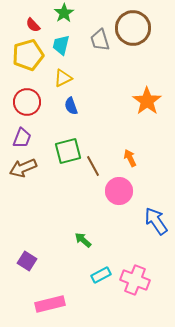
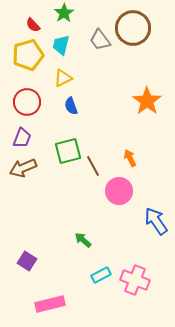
gray trapezoid: rotated 20 degrees counterclockwise
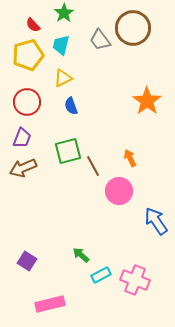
green arrow: moved 2 px left, 15 px down
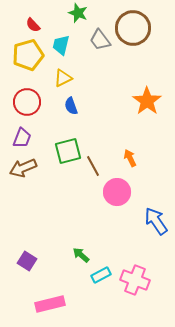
green star: moved 14 px right; rotated 18 degrees counterclockwise
pink circle: moved 2 px left, 1 px down
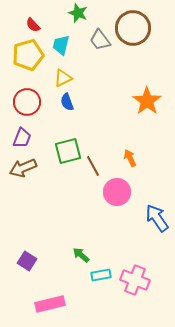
blue semicircle: moved 4 px left, 4 px up
blue arrow: moved 1 px right, 3 px up
cyan rectangle: rotated 18 degrees clockwise
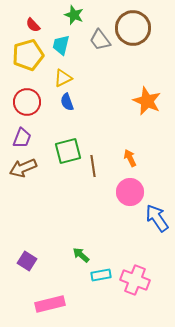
green star: moved 4 px left, 2 px down
orange star: rotated 12 degrees counterclockwise
brown line: rotated 20 degrees clockwise
pink circle: moved 13 px right
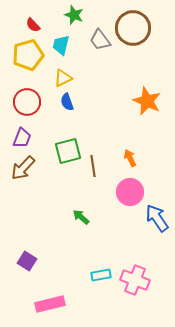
brown arrow: rotated 24 degrees counterclockwise
green arrow: moved 38 px up
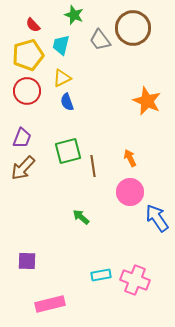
yellow triangle: moved 1 px left
red circle: moved 11 px up
purple square: rotated 30 degrees counterclockwise
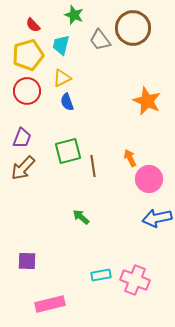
pink circle: moved 19 px right, 13 px up
blue arrow: rotated 68 degrees counterclockwise
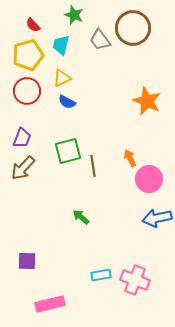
blue semicircle: rotated 42 degrees counterclockwise
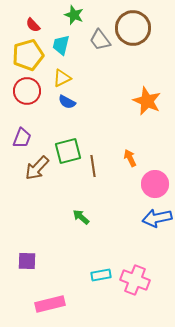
brown arrow: moved 14 px right
pink circle: moved 6 px right, 5 px down
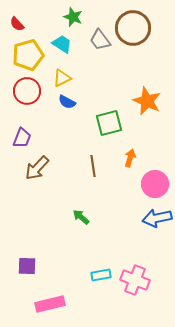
green star: moved 1 px left, 2 px down
red semicircle: moved 16 px left, 1 px up
cyan trapezoid: moved 1 px right, 1 px up; rotated 110 degrees clockwise
green square: moved 41 px right, 28 px up
orange arrow: rotated 42 degrees clockwise
purple square: moved 5 px down
